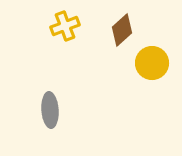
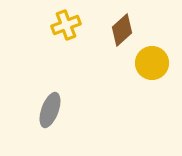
yellow cross: moved 1 px right, 1 px up
gray ellipse: rotated 24 degrees clockwise
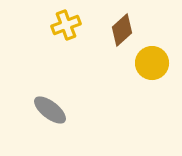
gray ellipse: rotated 72 degrees counterclockwise
